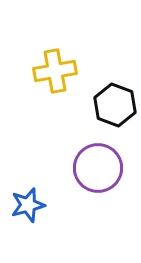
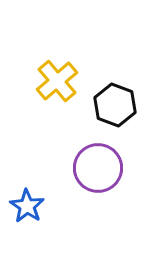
yellow cross: moved 2 px right, 10 px down; rotated 30 degrees counterclockwise
blue star: moved 1 px left, 1 px down; rotated 24 degrees counterclockwise
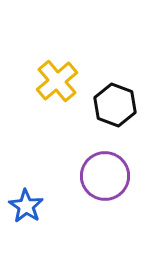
purple circle: moved 7 px right, 8 px down
blue star: moved 1 px left
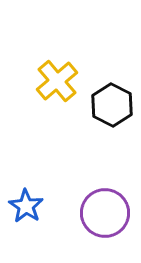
black hexagon: moved 3 px left; rotated 6 degrees clockwise
purple circle: moved 37 px down
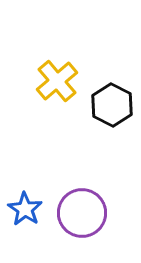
blue star: moved 1 px left, 3 px down
purple circle: moved 23 px left
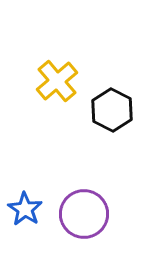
black hexagon: moved 5 px down
purple circle: moved 2 px right, 1 px down
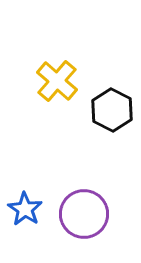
yellow cross: rotated 9 degrees counterclockwise
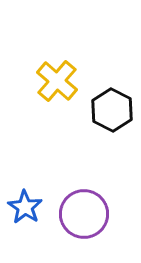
blue star: moved 2 px up
